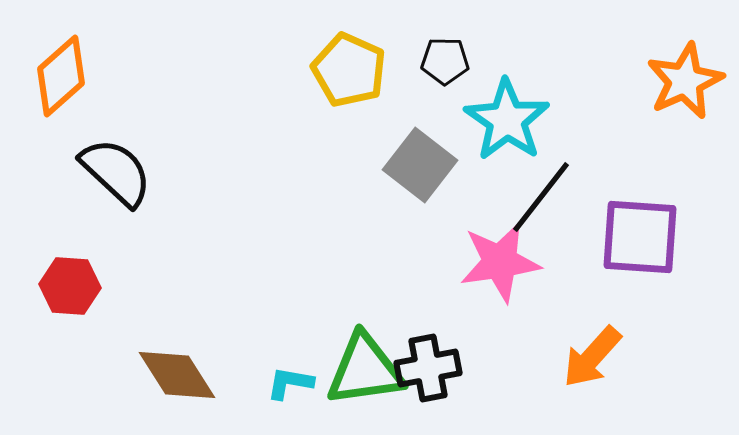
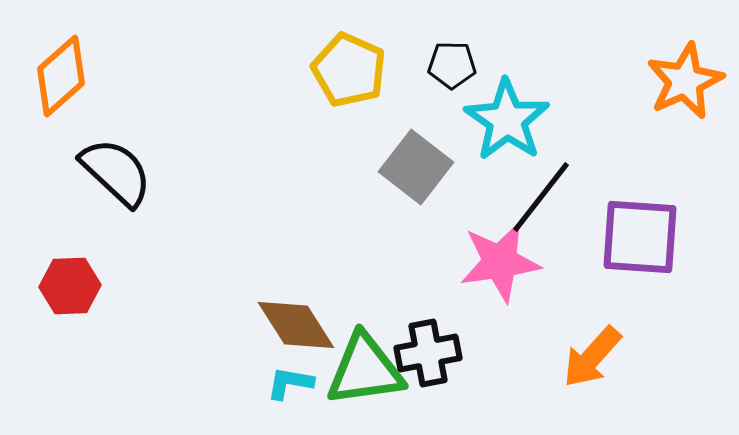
black pentagon: moved 7 px right, 4 px down
gray square: moved 4 px left, 2 px down
red hexagon: rotated 6 degrees counterclockwise
black cross: moved 15 px up
brown diamond: moved 119 px right, 50 px up
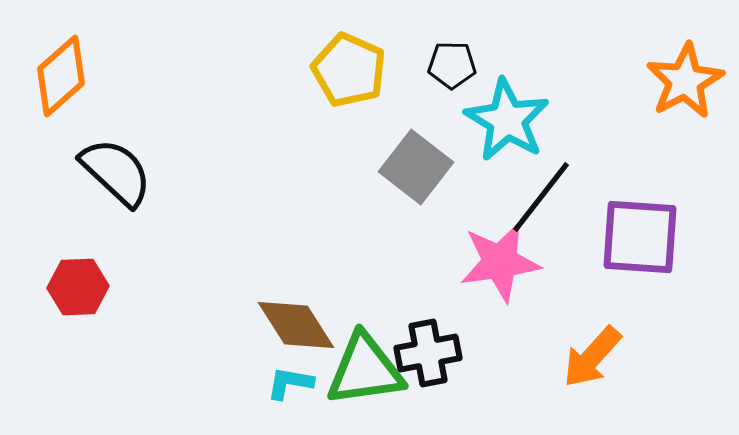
orange star: rotated 4 degrees counterclockwise
cyan star: rotated 4 degrees counterclockwise
red hexagon: moved 8 px right, 1 px down
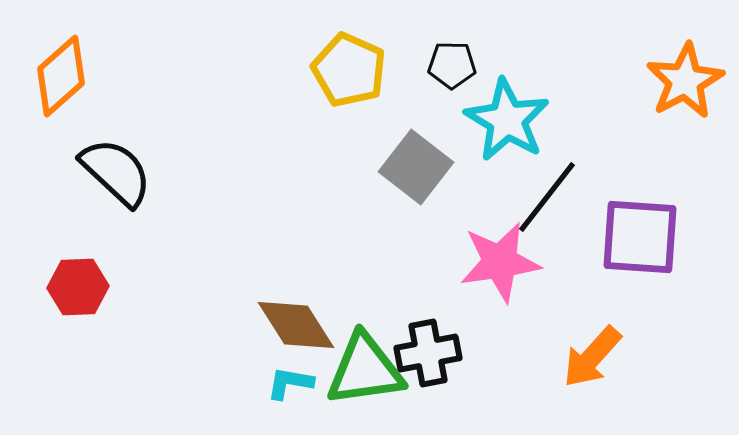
black line: moved 6 px right
